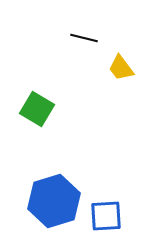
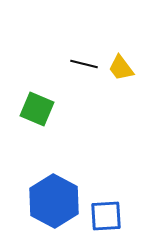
black line: moved 26 px down
green square: rotated 8 degrees counterclockwise
blue hexagon: rotated 15 degrees counterclockwise
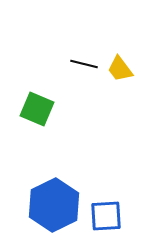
yellow trapezoid: moved 1 px left, 1 px down
blue hexagon: moved 4 px down; rotated 6 degrees clockwise
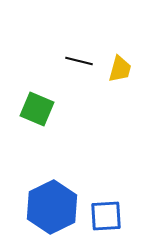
black line: moved 5 px left, 3 px up
yellow trapezoid: rotated 128 degrees counterclockwise
blue hexagon: moved 2 px left, 2 px down
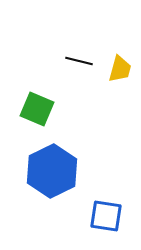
blue hexagon: moved 36 px up
blue square: rotated 12 degrees clockwise
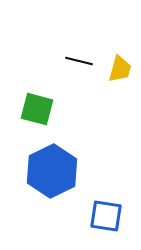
green square: rotated 8 degrees counterclockwise
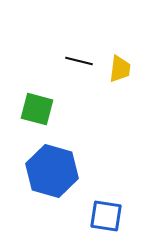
yellow trapezoid: rotated 8 degrees counterclockwise
blue hexagon: rotated 18 degrees counterclockwise
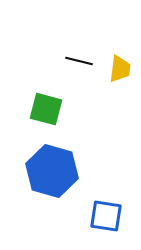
green square: moved 9 px right
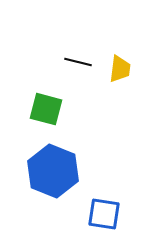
black line: moved 1 px left, 1 px down
blue hexagon: moved 1 px right; rotated 6 degrees clockwise
blue square: moved 2 px left, 2 px up
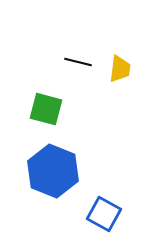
blue square: rotated 20 degrees clockwise
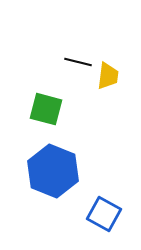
yellow trapezoid: moved 12 px left, 7 px down
